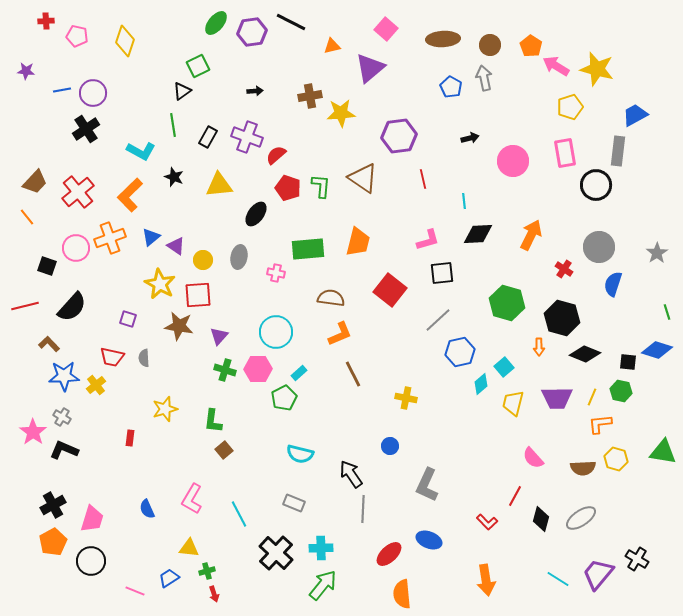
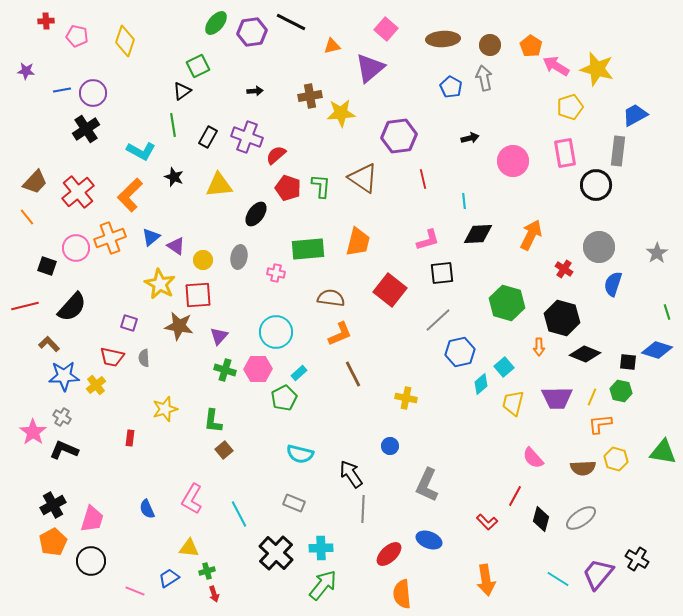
purple square at (128, 319): moved 1 px right, 4 px down
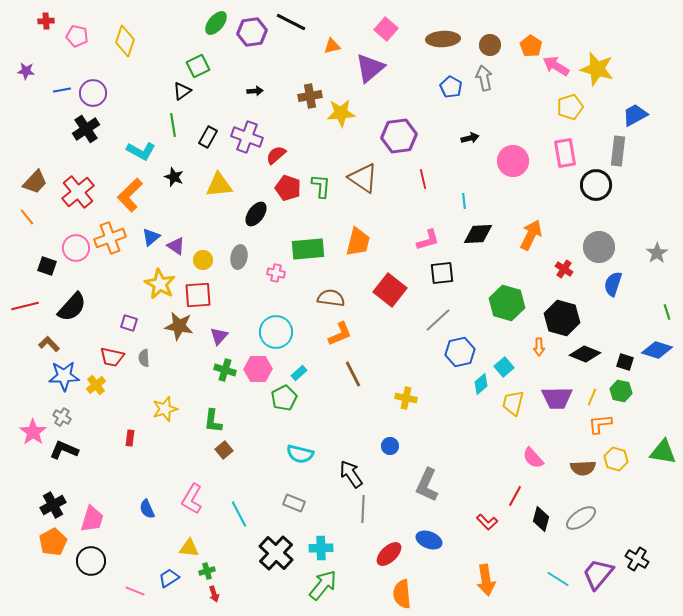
black square at (628, 362): moved 3 px left; rotated 12 degrees clockwise
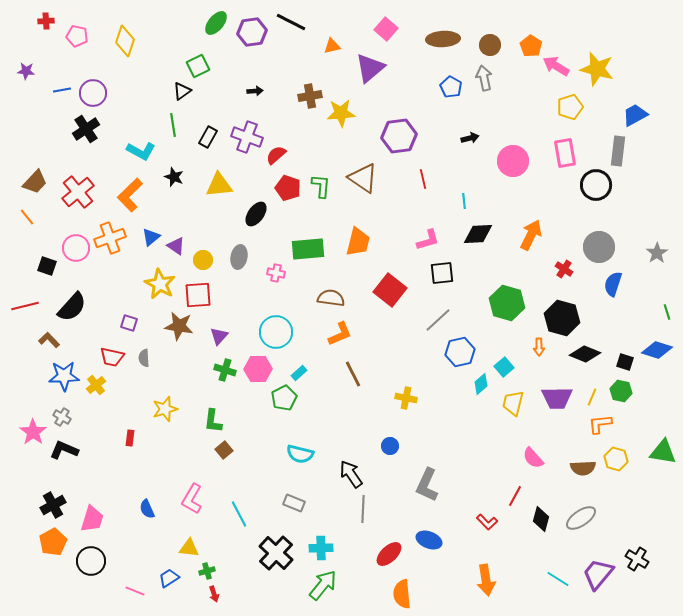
brown L-shape at (49, 344): moved 4 px up
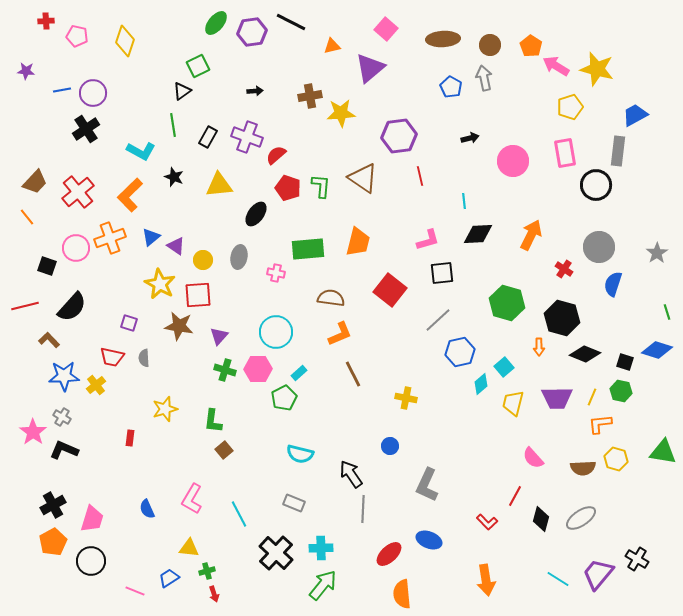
red line at (423, 179): moved 3 px left, 3 px up
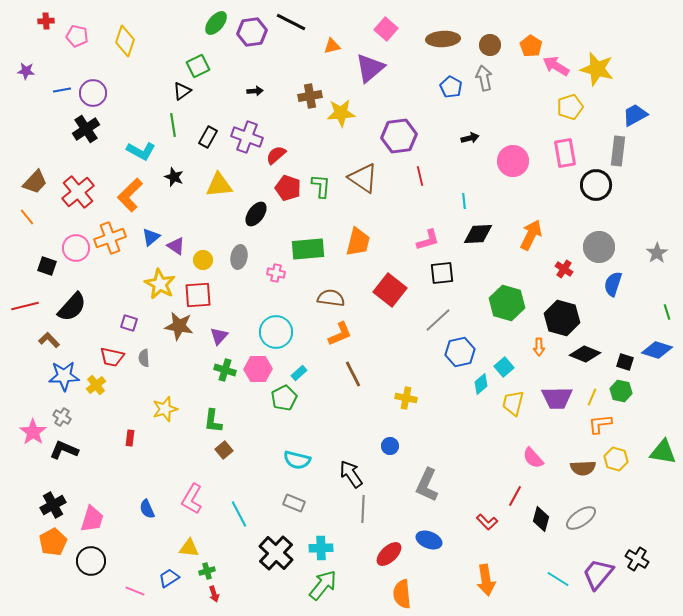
cyan semicircle at (300, 454): moved 3 px left, 6 px down
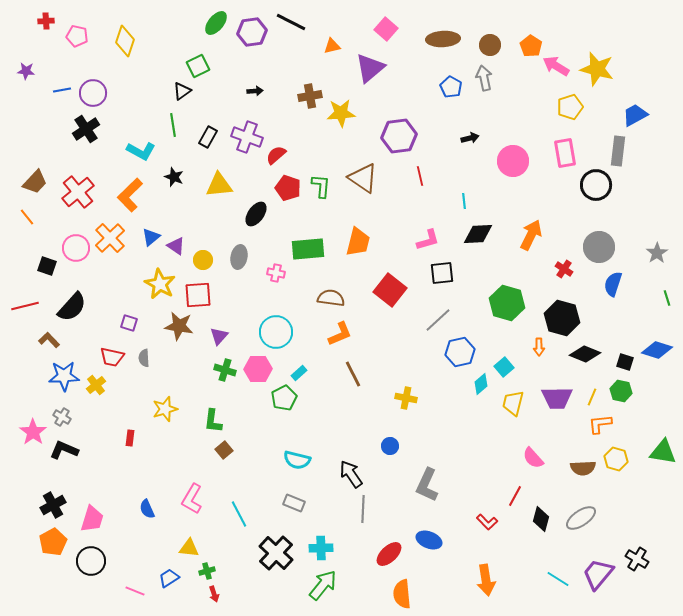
orange cross at (110, 238): rotated 24 degrees counterclockwise
green line at (667, 312): moved 14 px up
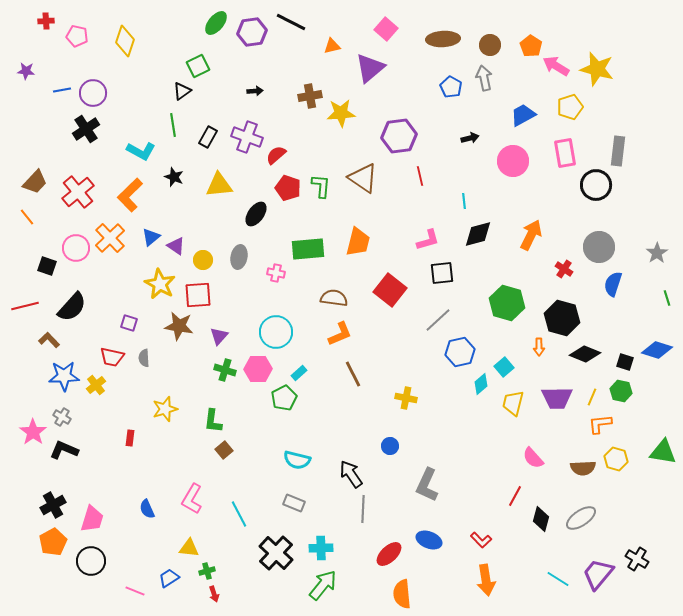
blue trapezoid at (635, 115): moved 112 px left
black diamond at (478, 234): rotated 12 degrees counterclockwise
brown semicircle at (331, 298): moved 3 px right
red L-shape at (487, 522): moved 6 px left, 18 px down
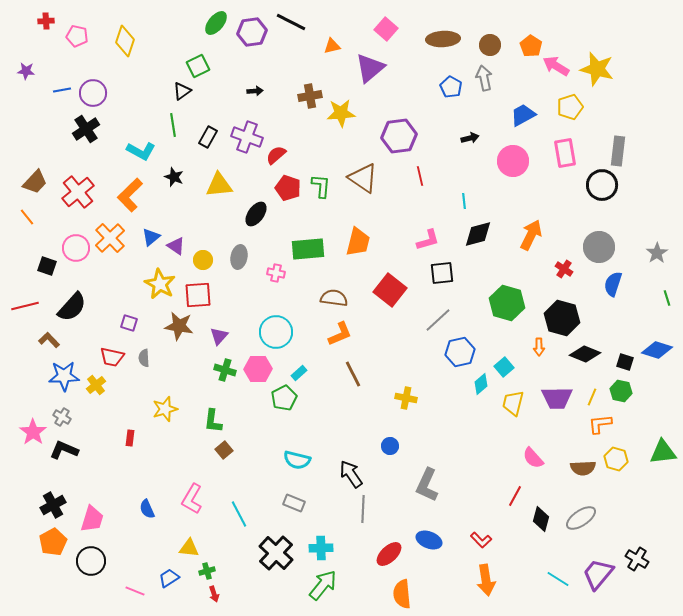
black circle at (596, 185): moved 6 px right
green triangle at (663, 452): rotated 16 degrees counterclockwise
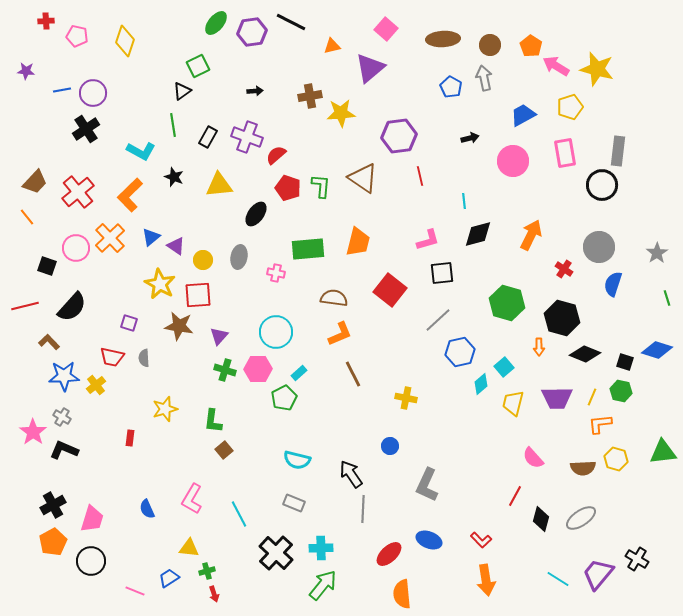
brown L-shape at (49, 340): moved 2 px down
